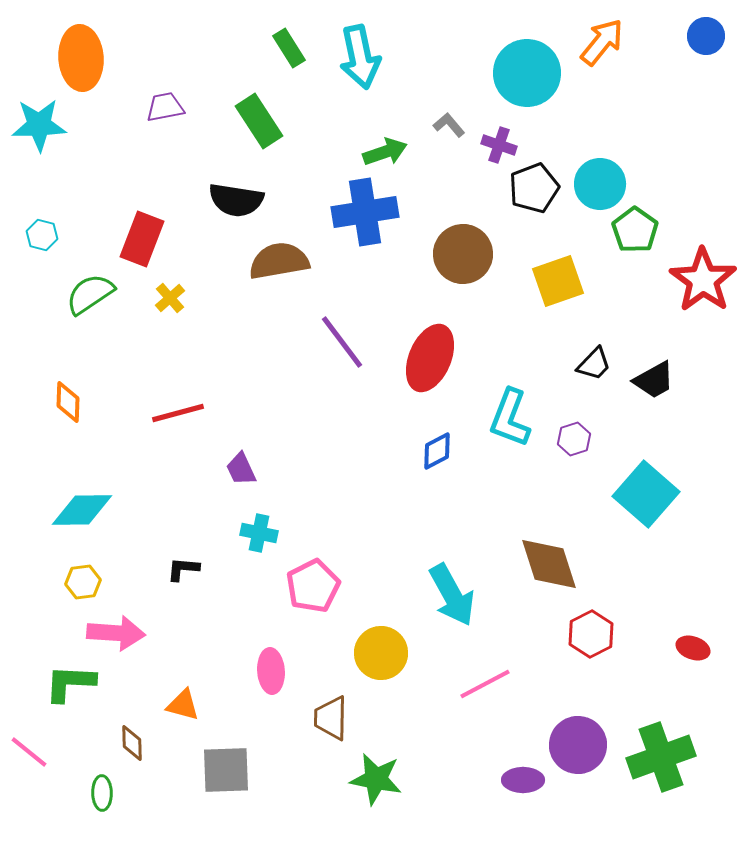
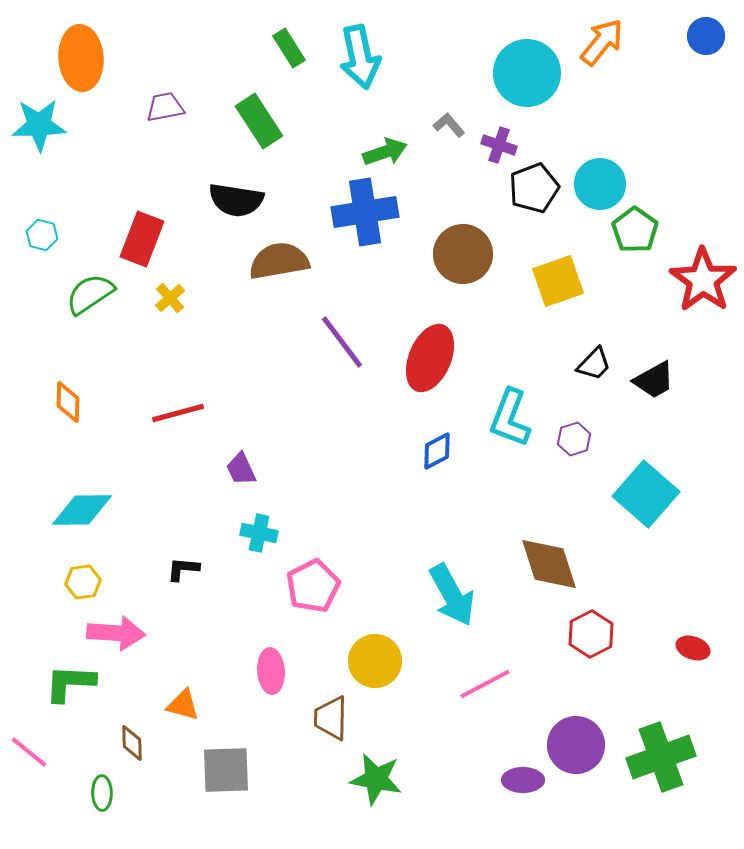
yellow circle at (381, 653): moved 6 px left, 8 px down
purple circle at (578, 745): moved 2 px left
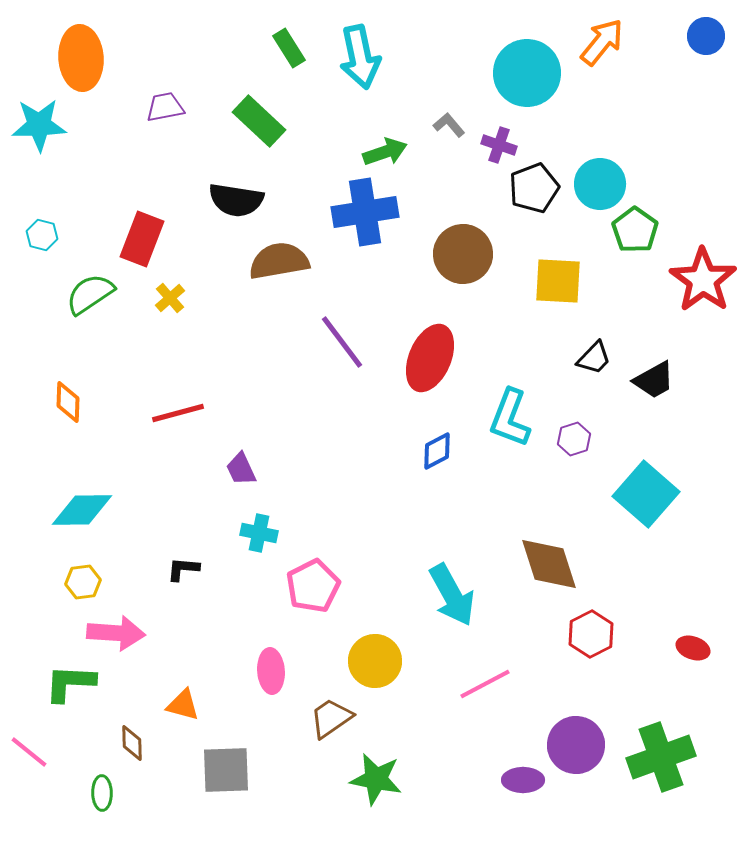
green rectangle at (259, 121): rotated 14 degrees counterclockwise
yellow square at (558, 281): rotated 22 degrees clockwise
black trapezoid at (594, 364): moved 6 px up
brown trapezoid at (331, 718): rotated 54 degrees clockwise
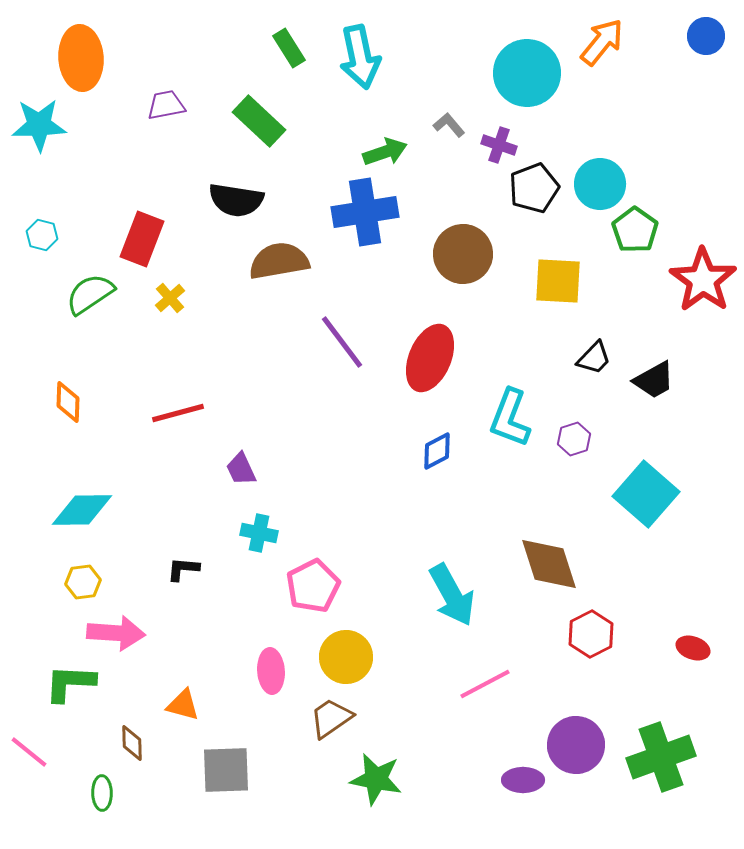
purple trapezoid at (165, 107): moved 1 px right, 2 px up
yellow circle at (375, 661): moved 29 px left, 4 px up
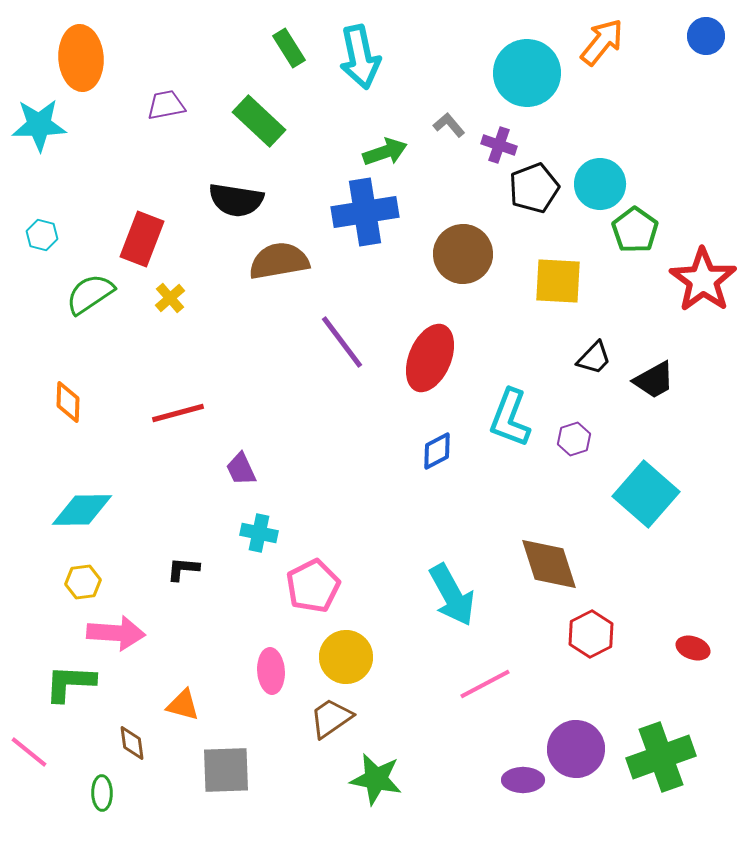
brown diamond at (132, 743): rotated 6 degrees counterclockwise
purple circle at (576, 745): moved 4 px down
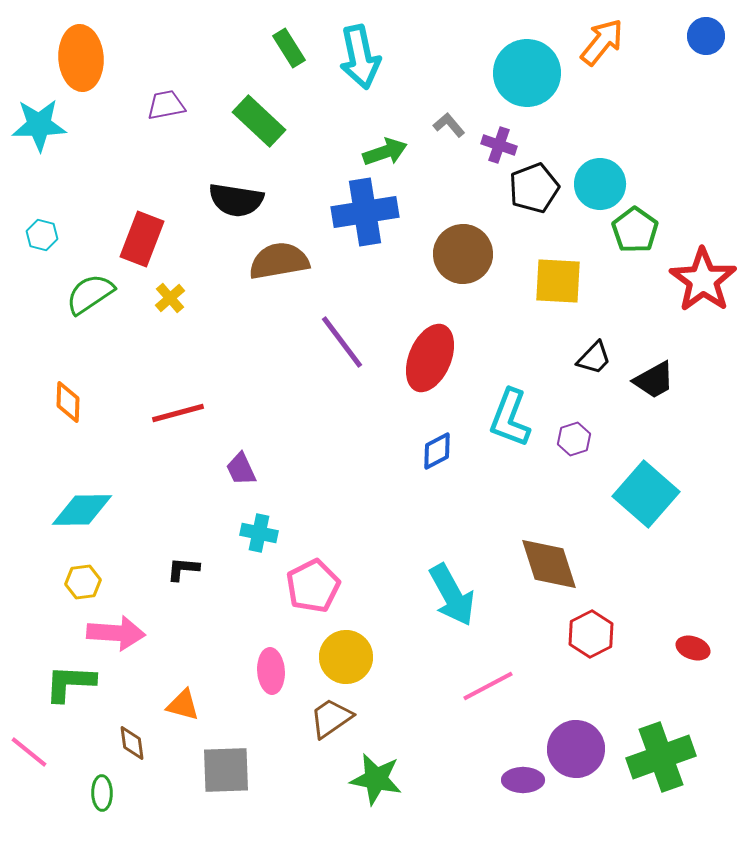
pink line at (485, 684): moved 3 px right, 2 px down
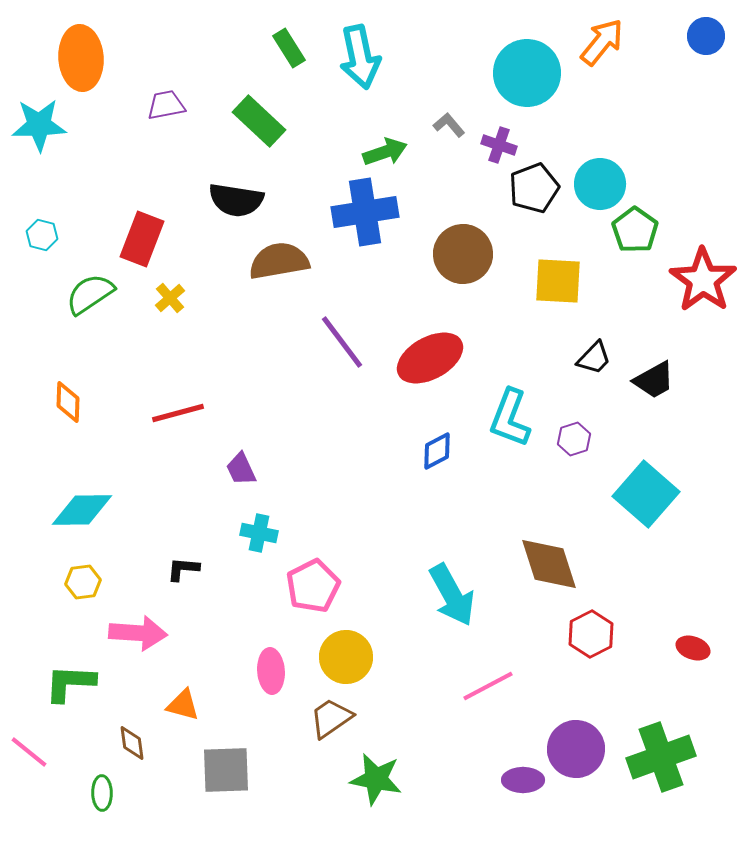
red ellipse at (430, 358): rotated 38 degrees clockwise
pink arrow at (116, 633): moved 22 px right
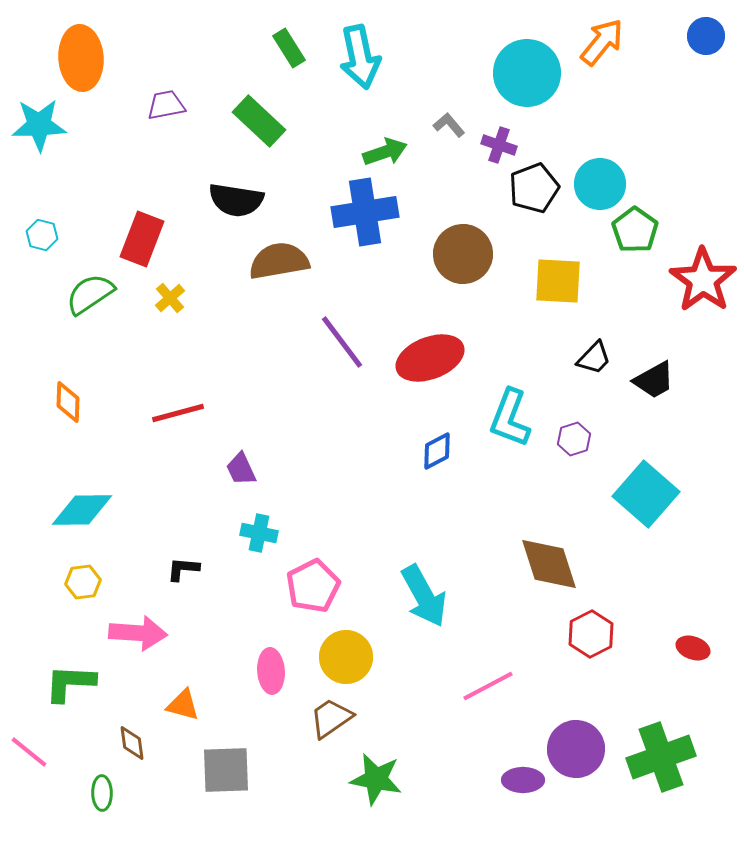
red ellipse at (430, 358): rotated 8 degrees clockwise
cyan arrow at (452, 595): moved 28 px left, 1 px down
